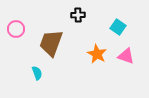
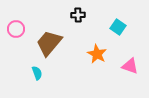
brown trapezoid: moved 2 px left; rotated 20 degrees clockwise
pink triangle: moved 4 px right, 10 px down
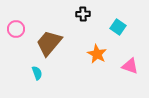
black cross: moved 5 px right, 1 px up
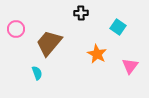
black cross: moved 2 px left, 1 px up
pink triangle: rotated 48 degrees clockwise
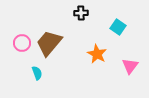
pink circle: moved 6 px right, 14 px down
